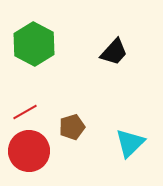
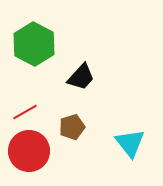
black trapezoid: moved 33 px left, 25 px down
cyan triangle: rotated 24 degrees counterclockwise
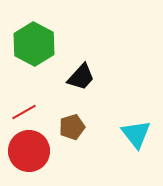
red line: moved 1 px left
cyan triangle: moved 6 px right, 9 px up
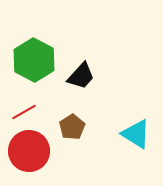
green hexagon: moved 16 px down
black trapezoid: moved 1 px up
brown pentagon: rotated 15 degrees counterclockwise
cyan triangle: rotated 20 degrees counterclockwise
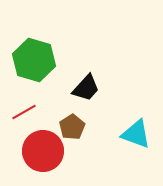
green hexagon: rotated 12 degrees counterclockwise
black trapezoid: moved 5 px right, 12 px down
cyan triangle: rotated 12 degrees counterclockwise
red circle: moved 14 px right
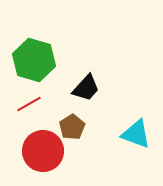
red line: moved 5 px right, 8 px up
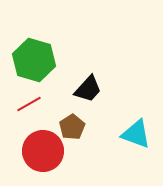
black trapezoid: moved 2 px right, 1 px down
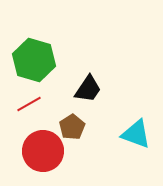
black trapezoid: rotated 8 degrees counterclockwise
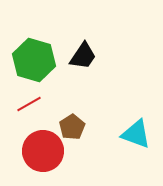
black trapezoid: moved 5 px left, 33 px up
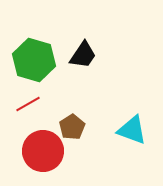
black trapezoid: moved 1 px up
red line: moved 1 px left
cyan triangle: moved 4 px left, 4 px up
